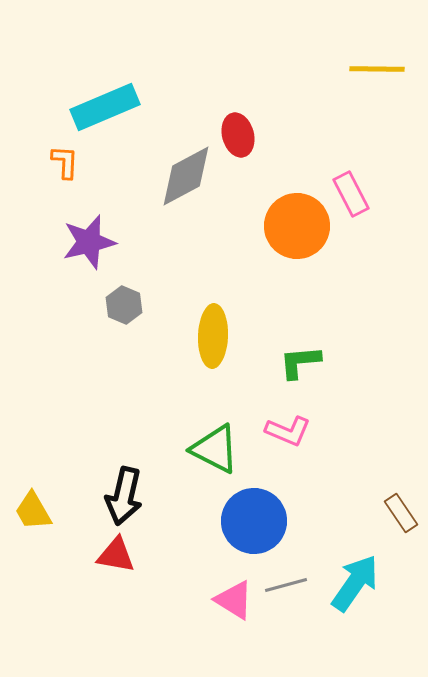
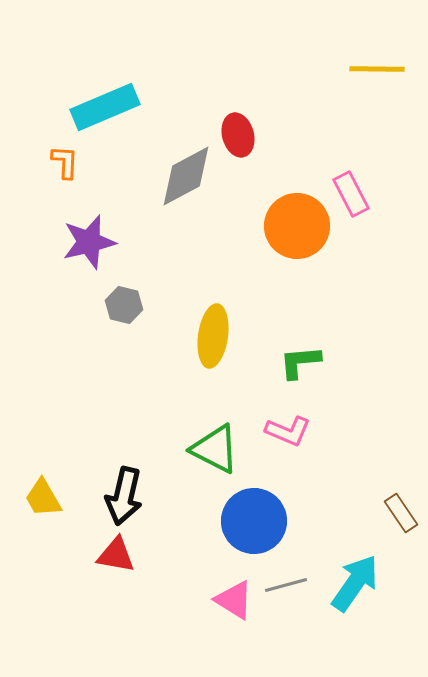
gray hexagon: rotated 9 degrees counterclockwise
yellow ellipse: rotated 6 degrees clockwise
yellow trapezoid: moved 10 px right, 13 px up
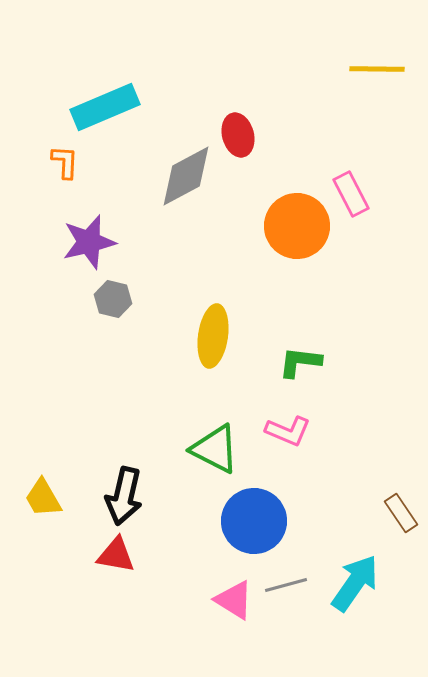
gray hexagon: moved 11 px left, 6 px up
green L-shape: rotated 12 degrees clockwise
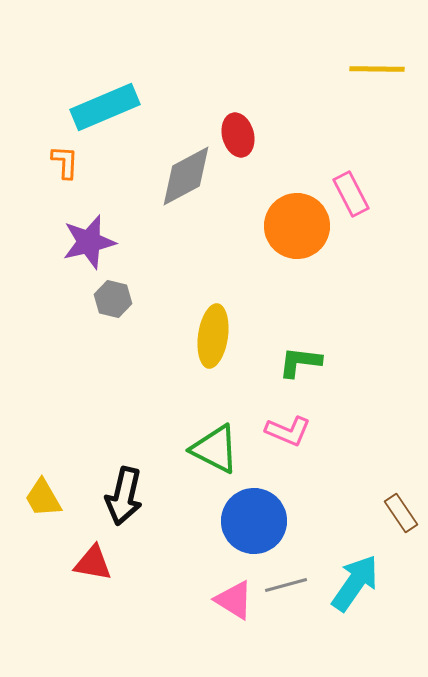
red triangle: moved 23 px left, 8 px down
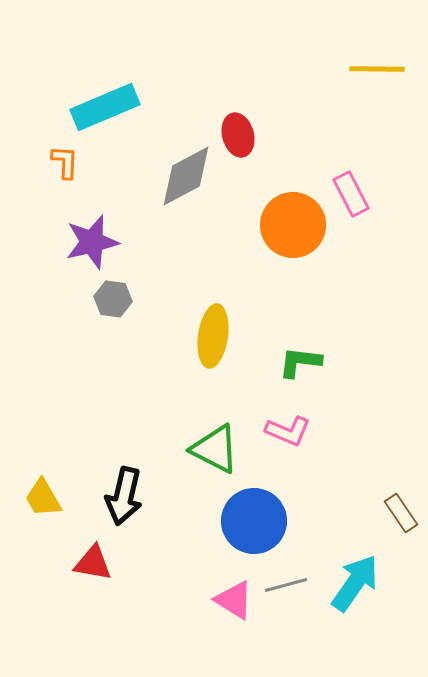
orange circle: moved 4 px left, 1 px up
purple star: moved 3 px right
gray hexagon: rotated 6 degrees counterclockwise
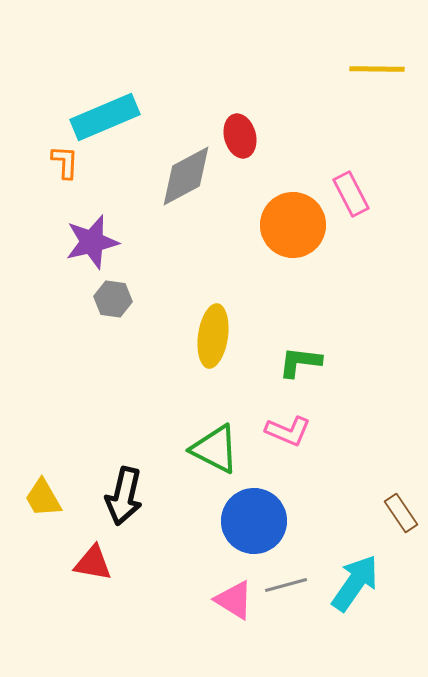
cyan rectangle: moved 10 px down
red ellipse: moved 2 px right, 1 px down
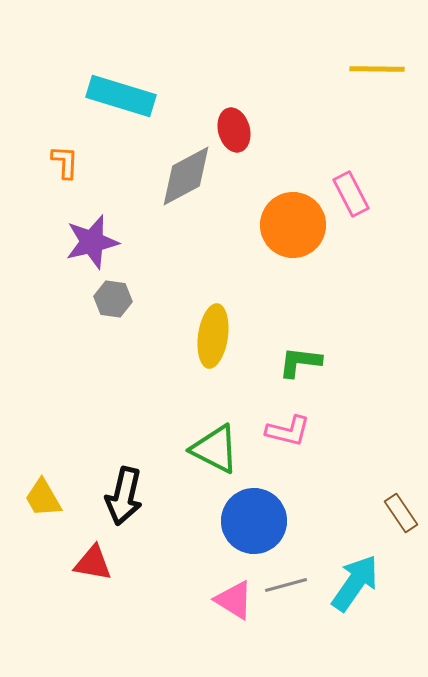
cyan rectangle: moved 16 px right, 21 px up; rotated 40 degrees clockwise
red ellipse: moved 6 px left, 6 px up
pink L-shape: rotated 9 degrees counterclockwise
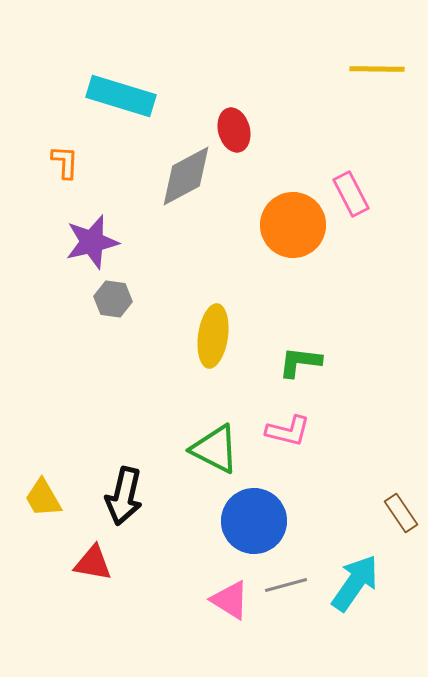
pink triangle: moved 4 px left
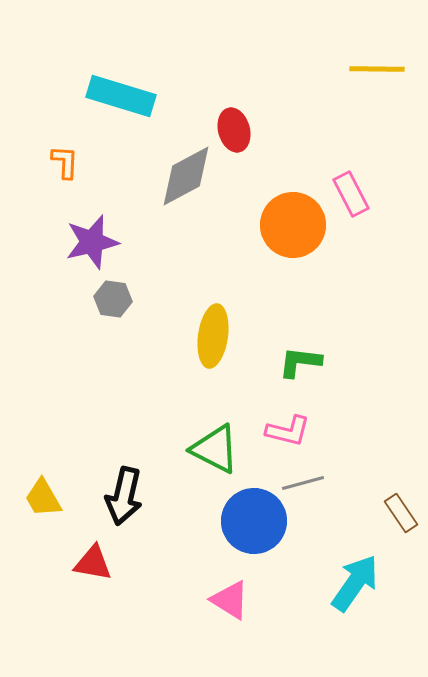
gray line: moved 17 px right, 102 px up
